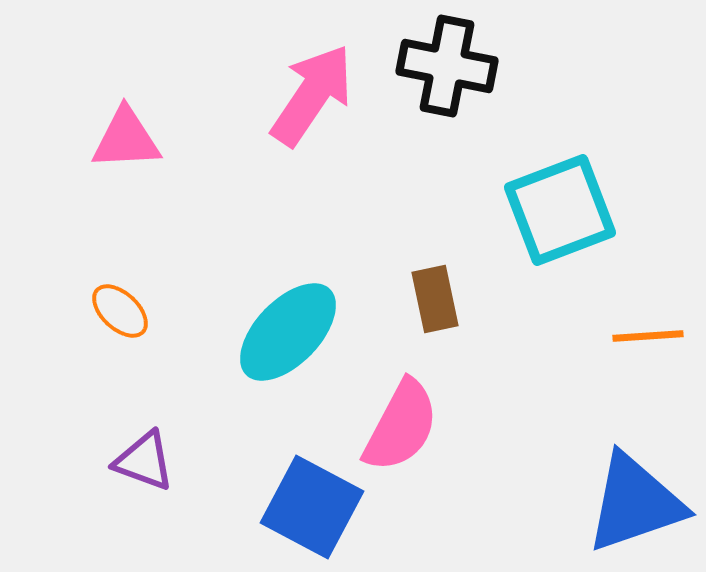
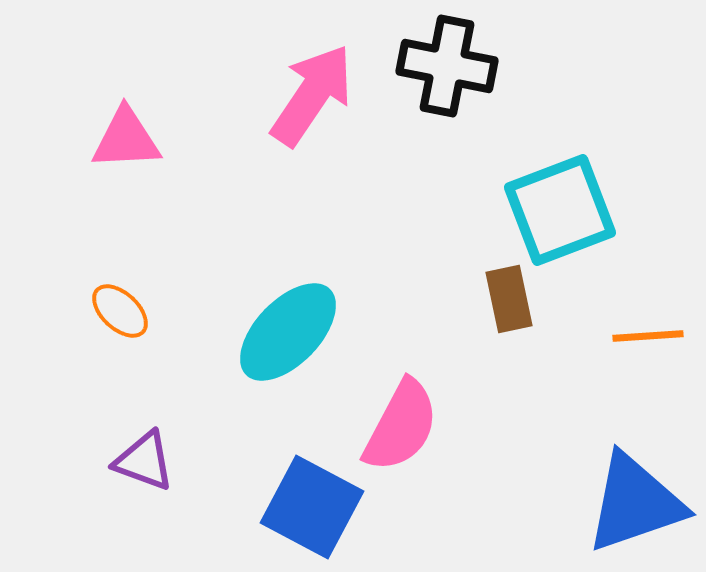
brown rectangle: moved 74 px right
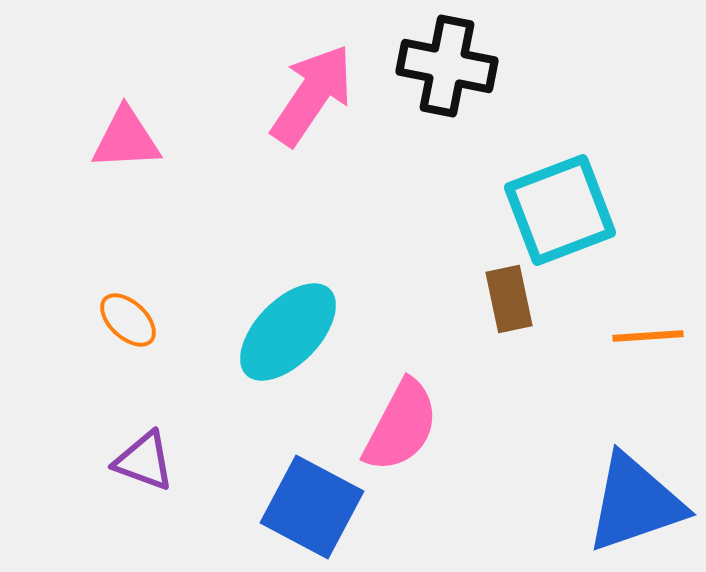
orange ellipse: moved 8 px right, 9 px down
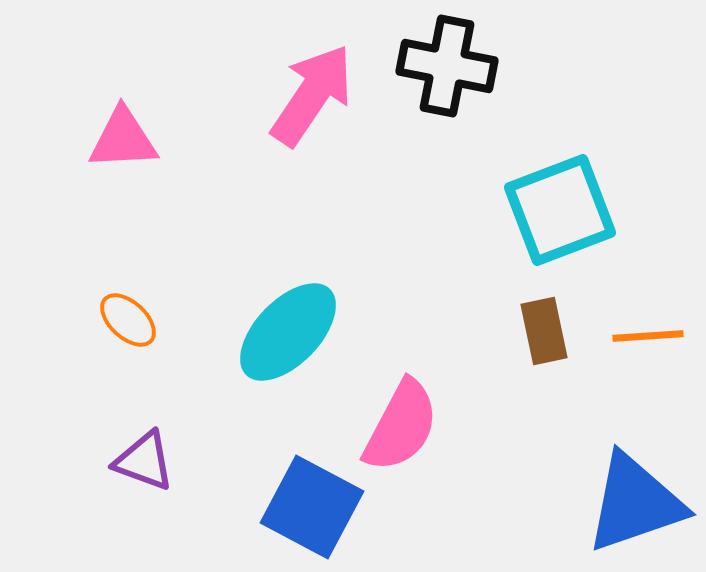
pink triangle: moved 3 px left
brown rectangle: moved 35 px right, 32 px down
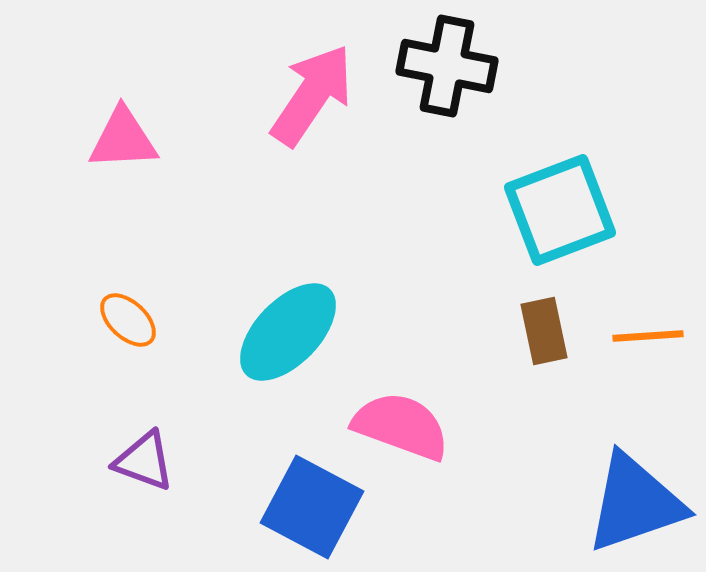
pink semicircle: rotated 98 degrees counterclockwise
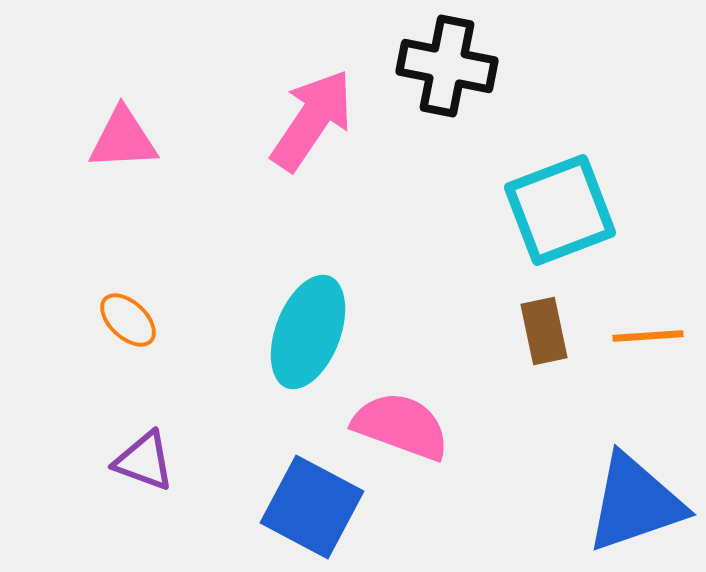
pink arrow: moved 25 px down
cyan ellipse: moved 20 px right; rotated 23 degrees counterclockwise
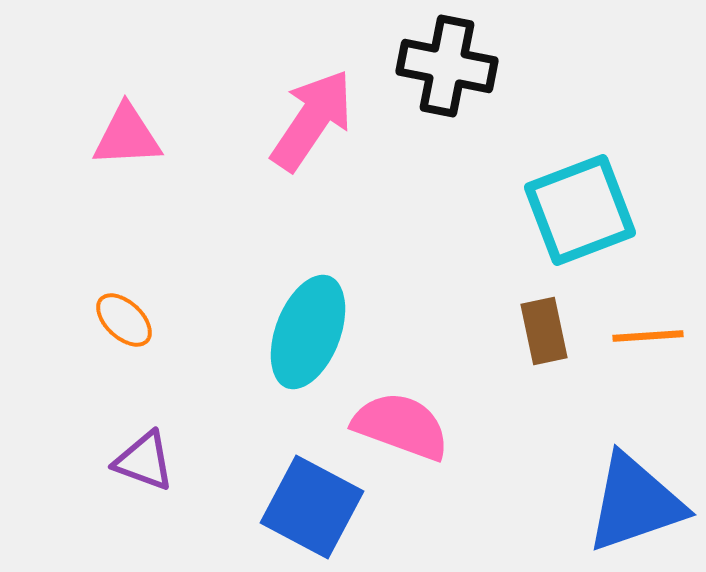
pink triangle: moved 4 px right, 3 px up
cyan square: moved 20 px right
orange ellipse: moved 4 px left
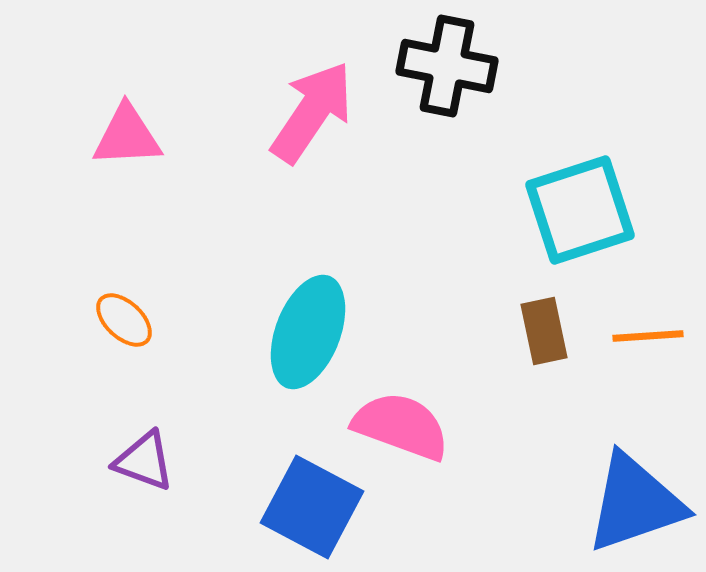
pink arrow: moved 8 px up
cyan square: rotated 3 degrees clockwise
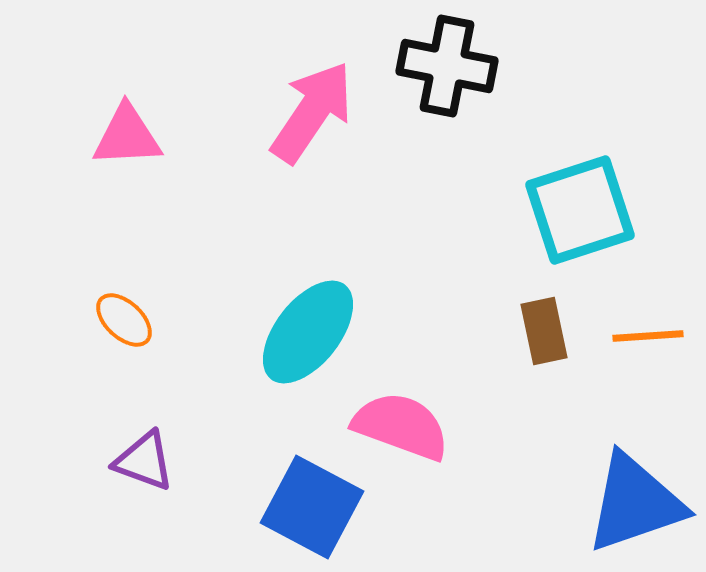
cyan ellipse: rotated 17 degrees clockwise
